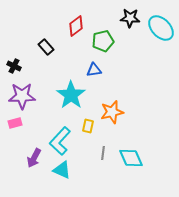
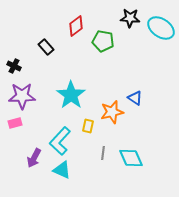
cyan ellipse: rotated 12 degrees counterclockwise
green pentagon: rotated 25 degrees clockwise
blue triangle: moved 41 px right, 28 px down; rotated 42 degrees clockwise
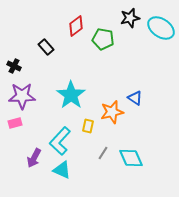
black star: rotated 18 degrees counterclockwise
green pentagon: moved 2 px up
gray line: rotated 24 degrees clockwise
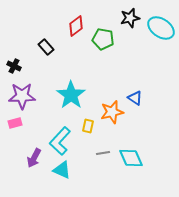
gray line: rotated 48 degrees clockwise
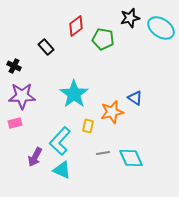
cyan star: moved 3 px right, 1 px up
purple arrow: moved 1 px right, 1 px up
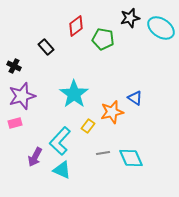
purple star: rotated 16 degrees counterclockwise
yellow rectangle: rotated 24 degrees clockwise
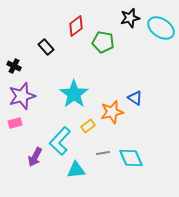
green pentagon: moved 3 px down
yellow rectangle: rotated 16 degrees clockwise
cyan triangle: moved 14 px right; rotated 30 degrees counterclockwise
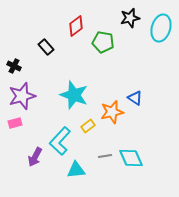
cyan ellipse: rotated 72 degrees clockwise
cyan star: moved 1 px down; rotated 16 degrees counterclockwise
gray line: moved 2 px right, 3 px down
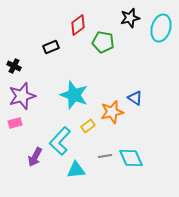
red diamond: moved 2 px right, 1 px up
black rectangle: moved 5 px right; rotated 70 degrees counterclockwise
